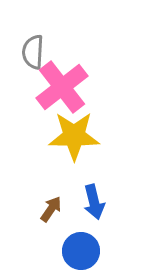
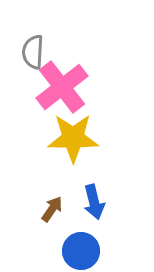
yellow star: moved 1 px left, 2 px down
brown arrow: moved 1 px right
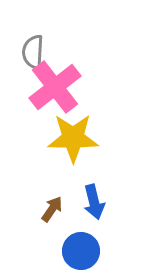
pink cross: moved 7 px left
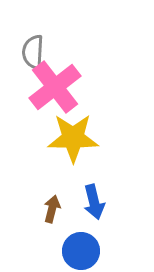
brown arrow: rotated 20 degrees counterclockwise
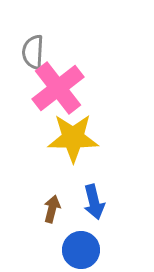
pink cross: moved 3 px right, 1 px down
blue circle: moved 1 px up
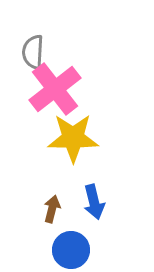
pink cross: moved 3 px left, 1 px down
blue circle: moved 10 px left
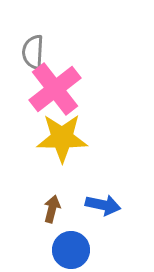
yellow star: moved 11 px left
blue arrow: moved 9 px right, 3 px down; rotated 64 degrees counterclockwise
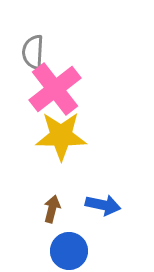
yellow star: moved 1 px left, 2 px up
blue circle: moved 2 px left, 1 px down
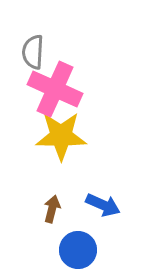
pink cross: rotated 28 degrees counterclockwise
blue arrow: rotated 12 degrees clockwise
blue circle: moved 9 px right, 1 px up
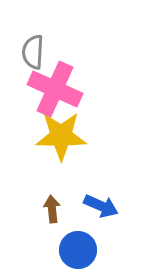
blue arrow: moved 2 px left, 1 px down
brown arrow: rotated 20 degrees counterclockwise
